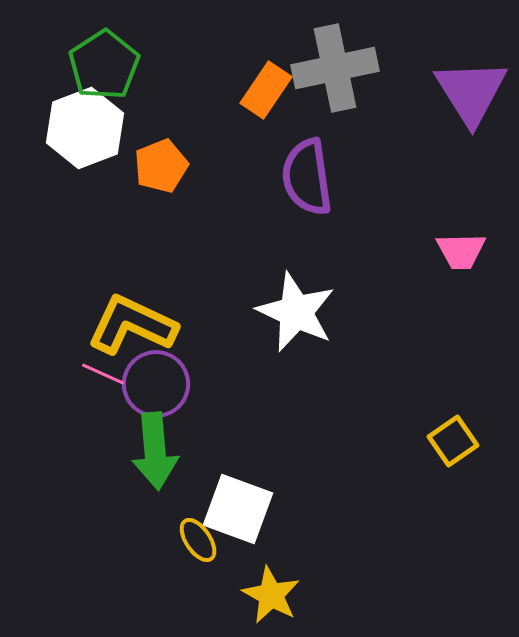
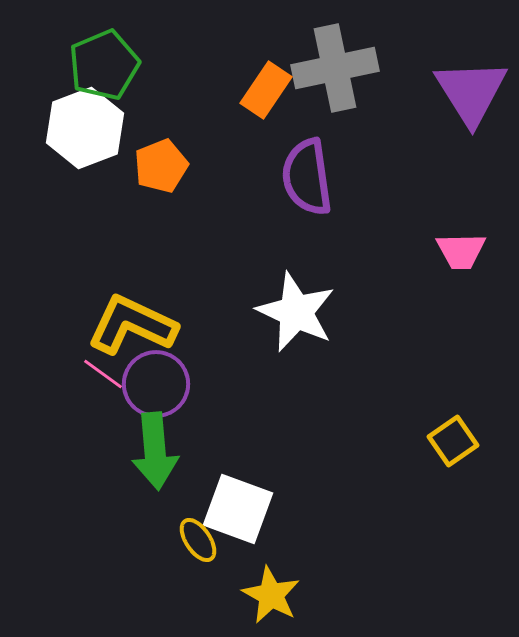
green pentagon: rotated 10 degrees clockwise
pink line: rotated 12 degrees clockwise
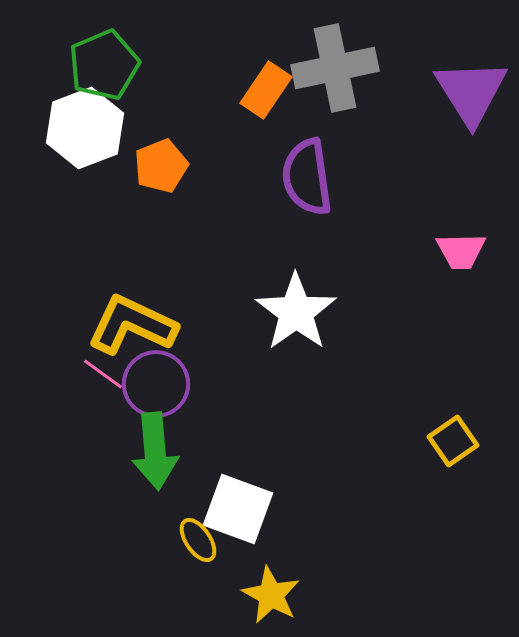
white star: rotated 12 degrees clockwise
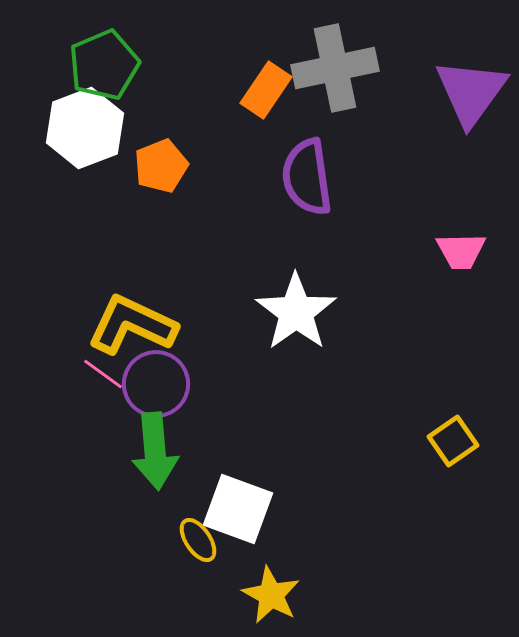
purple triangle: rotated 8 degrees clockwise
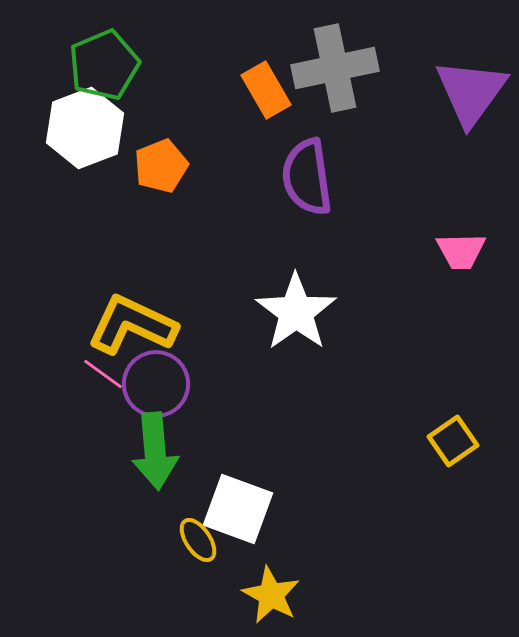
orange rectangle: rotated 64 degrees counterclockwise
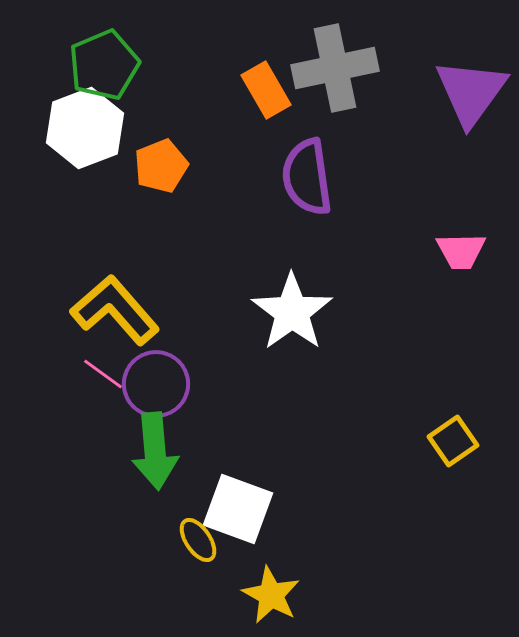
white star: moved 4 px left
yellow L-shape: moved 17 px left, 15 px up; rotated 24 degrees clockwise
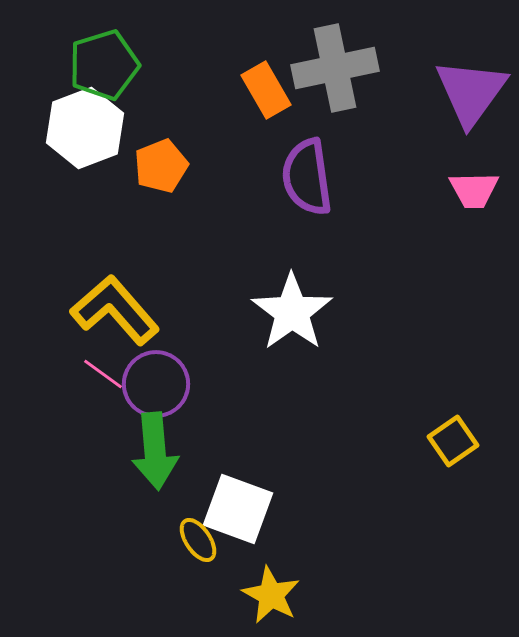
green pentagon: rotated 6 degrees clockwise
pink trapezoid: moved 13 px right, 61 px up
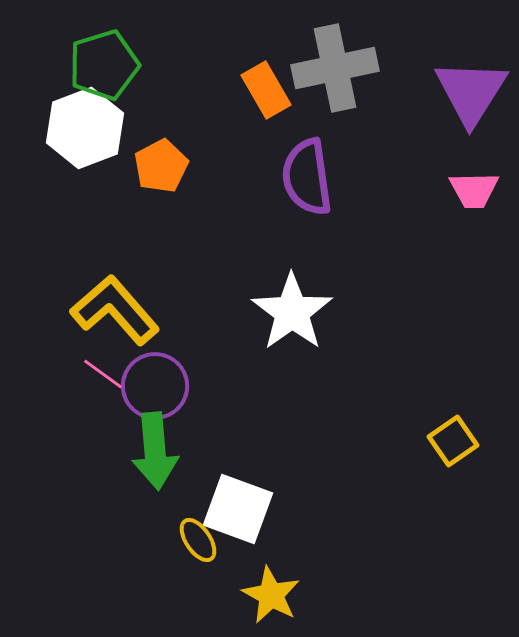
purple triangle: rotated 4 degrees counterclockwise
orange pentagon: rotated 6 degrees counterclockwise
purple circle: moved 1 px left, 2 px down
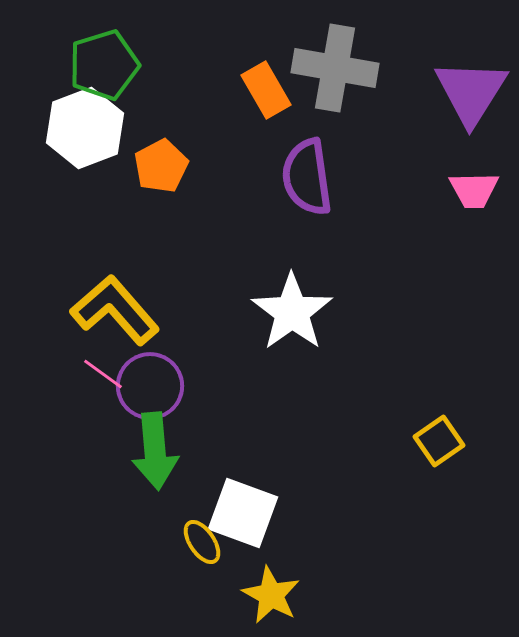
gray cross: rotated 22 degrees clockwise
purple circle: moved 5 px left
yellow square: moved 14 px left
white square: moved 5 px right, 4 px down
yellow ellipse: moved 4 px right, 2 px down
